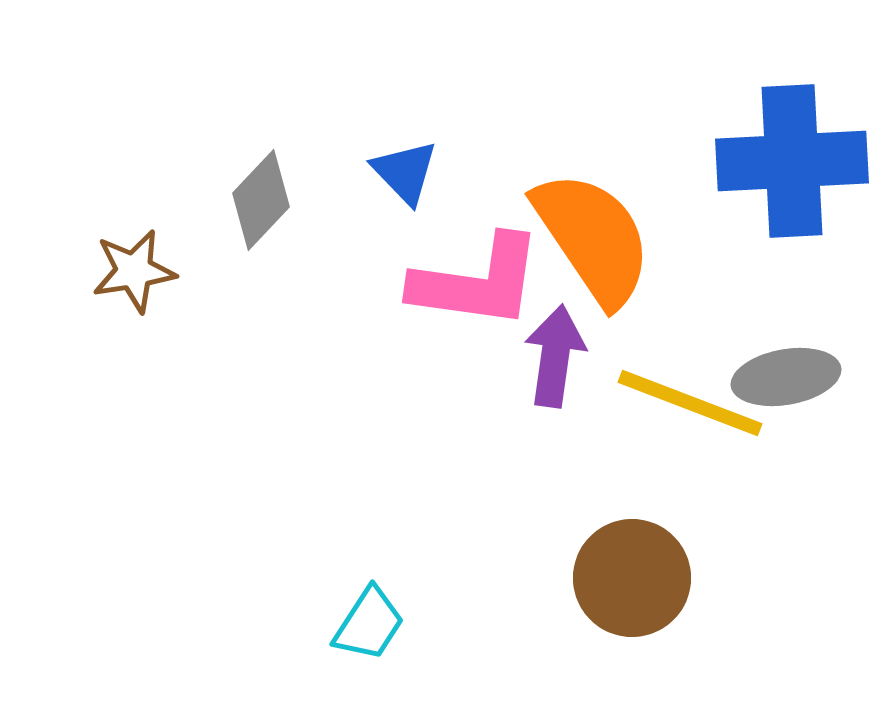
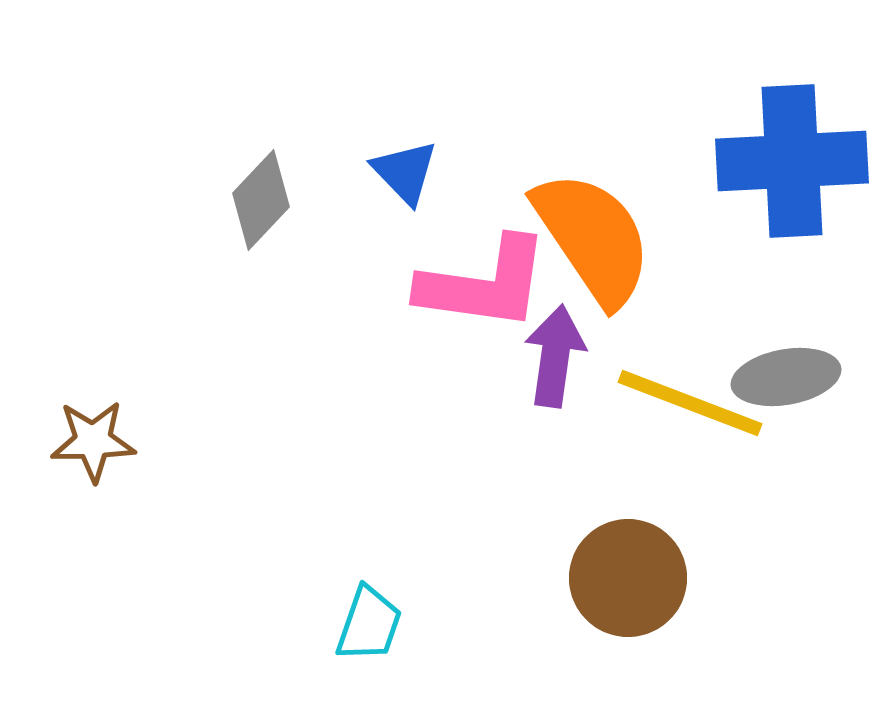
brown star: moved 41 px left, 170 px down; rotated 8 degrees clockwise
pink L-shape: moved 7 px right, 2 px down
brown circle: moved 4 px left
cyan trapezoid: rotated 14 degrees counterclockwise
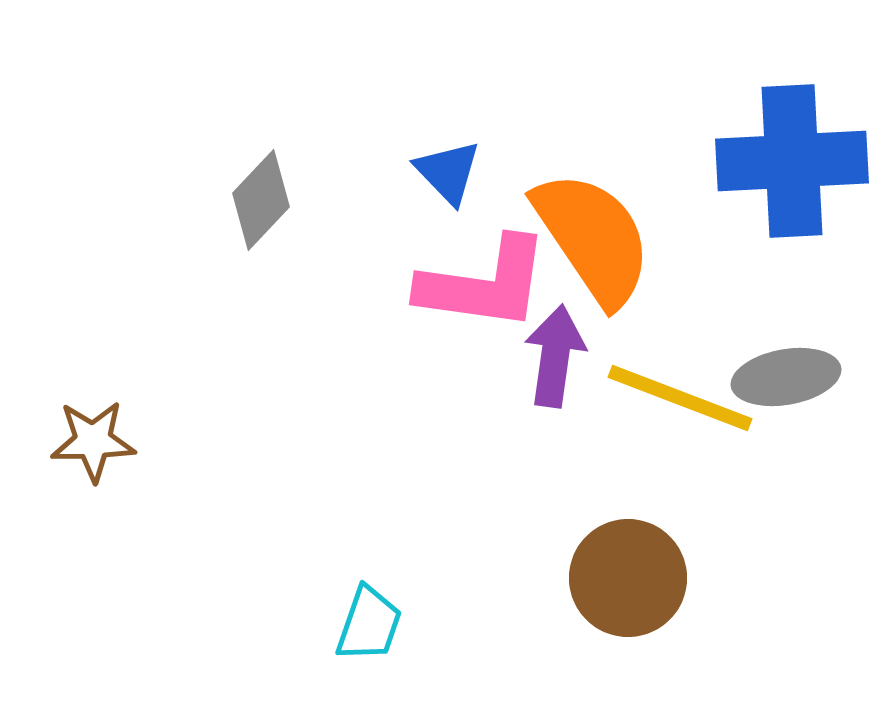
blue triangle: moved 43 px right
yellow line: moved 10 px left, 5 px up
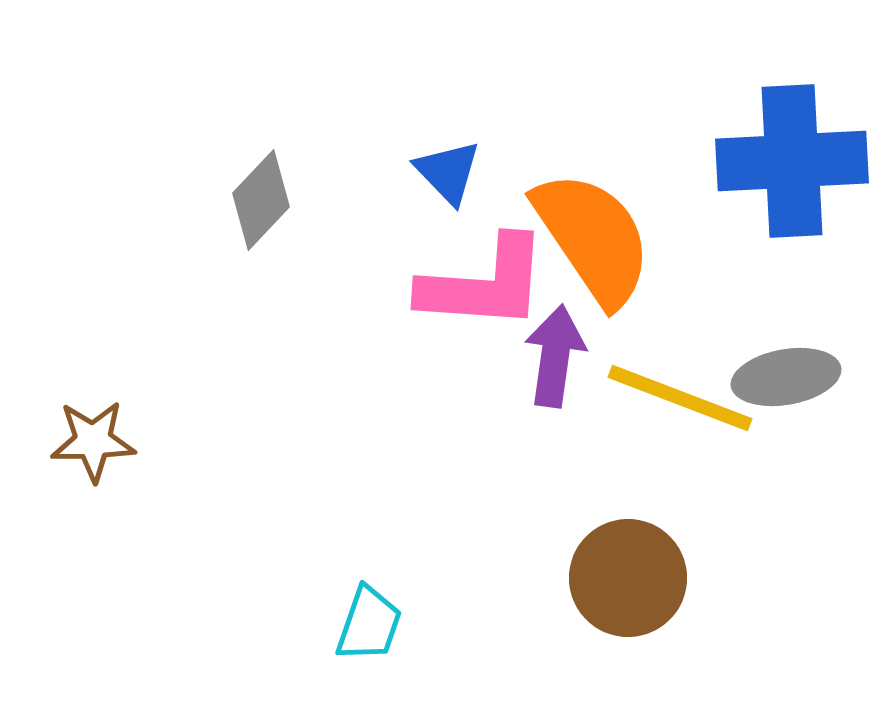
pink L-shape: rotated 4 degrees counterclockwise
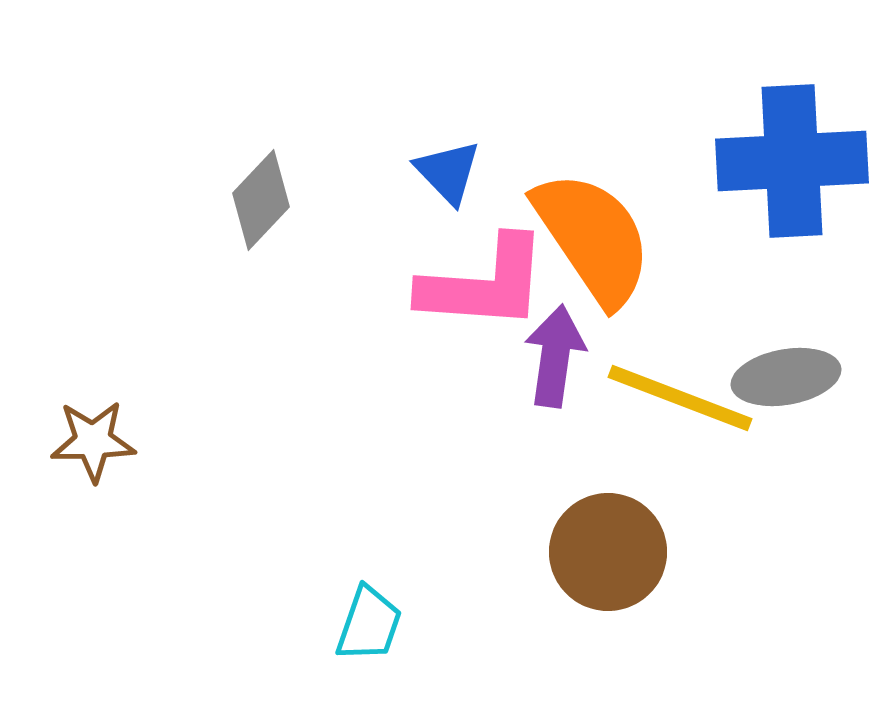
brown circle: moved 20 px left, 26 px up
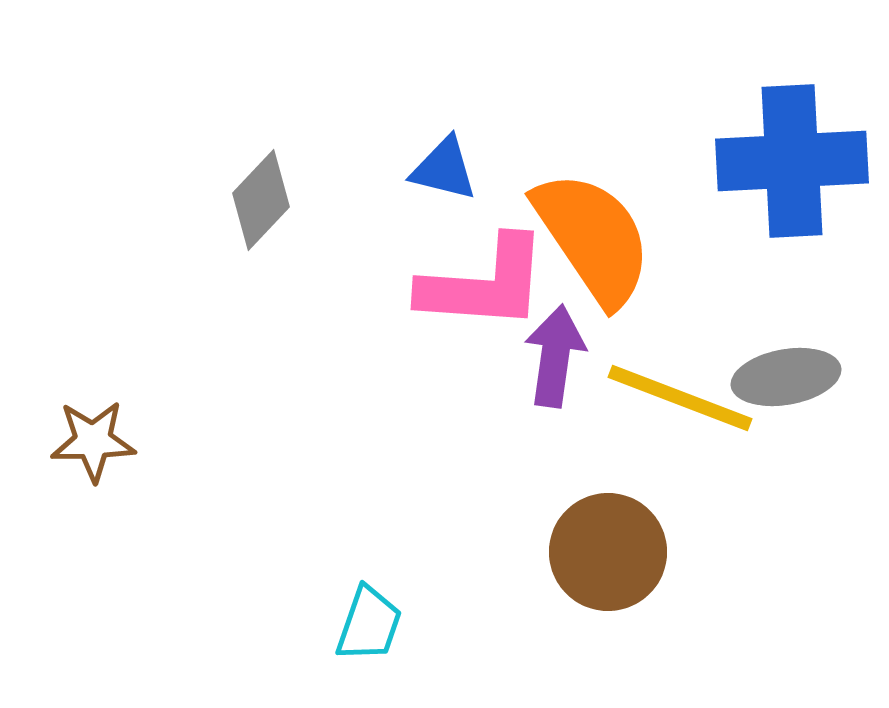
blue triangle: moved 4 px left, 3 px up; rotated 32 degrees counterclockwise
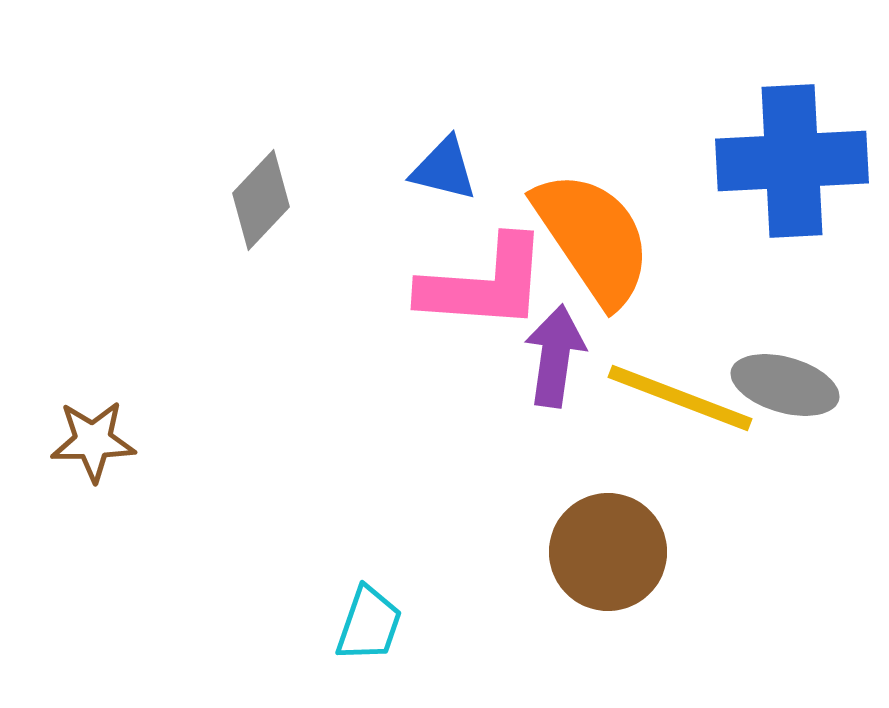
gray ellipse: moved 1 px left, 8 px down; rotated 26 degrees clockwise
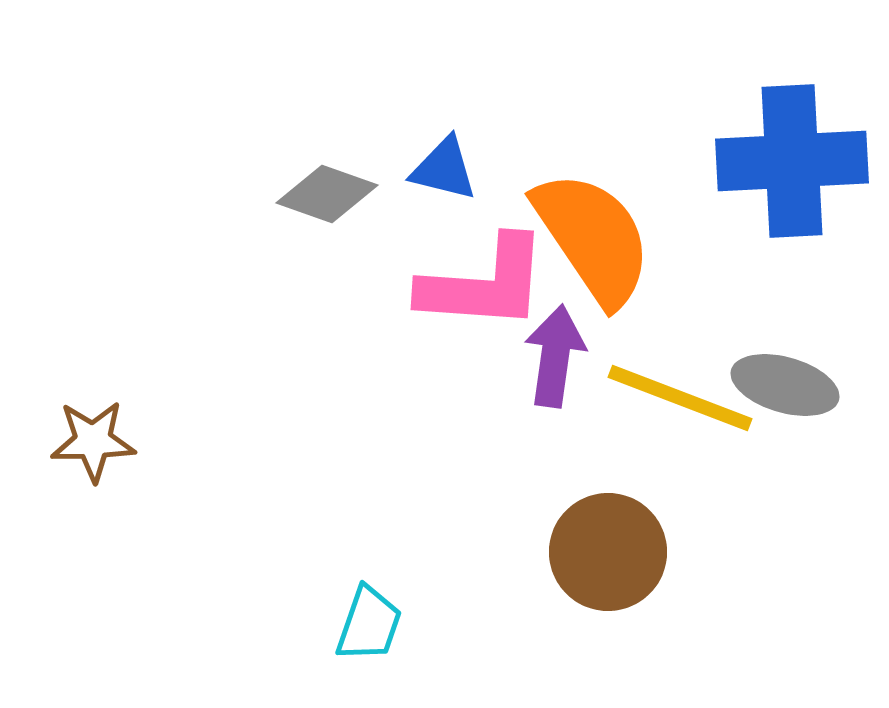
gray diamond: moved 66 px right, 6 px up; rotated 66 degrees clockwise
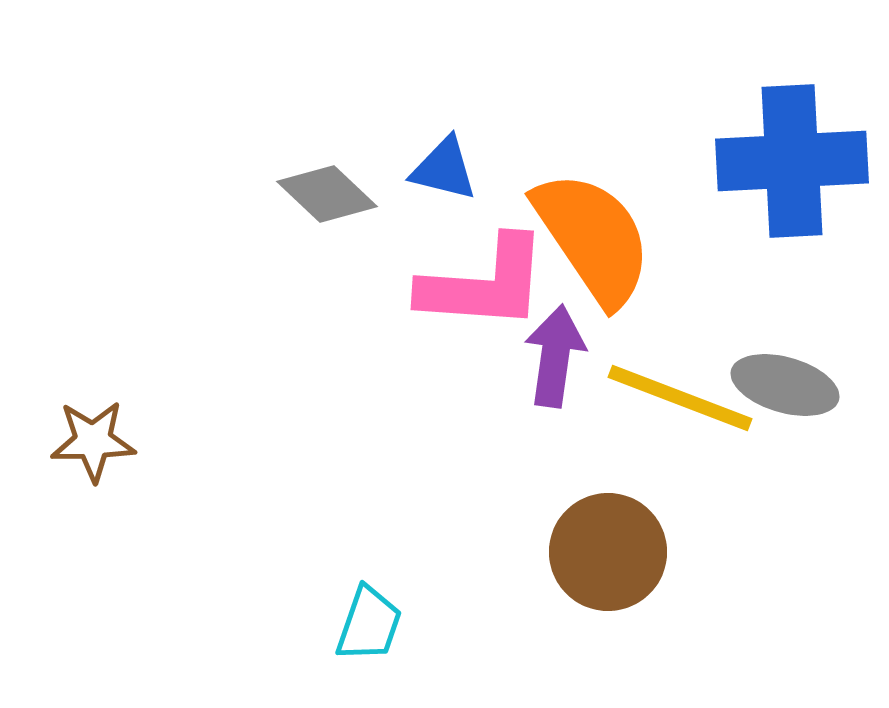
gray diamond: rotated 24 degrees clockwise
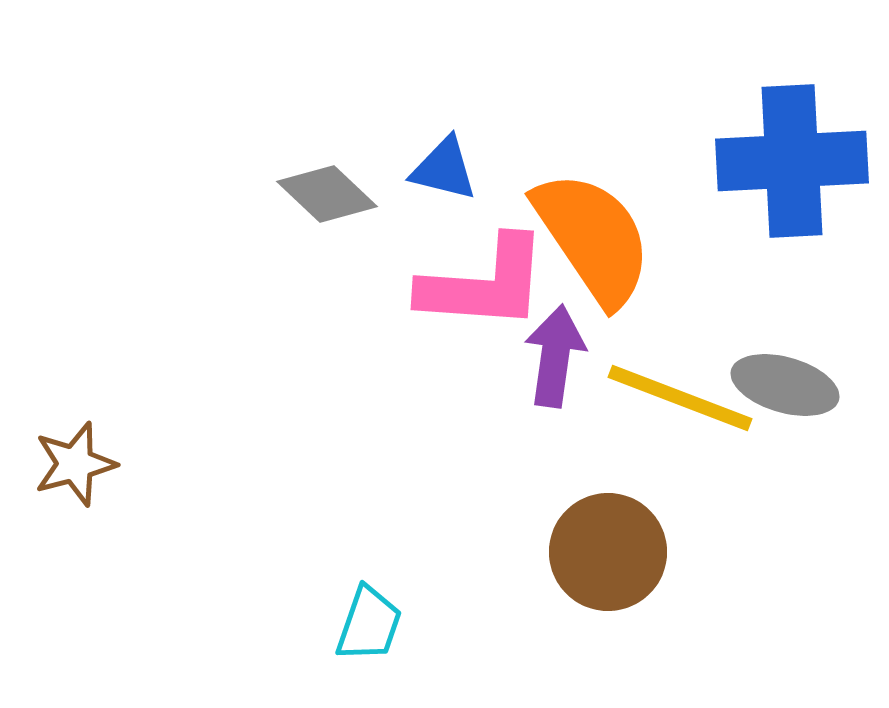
brown star: moved 18 px left, 23 px down; rotated 14 degrees counterclockwise
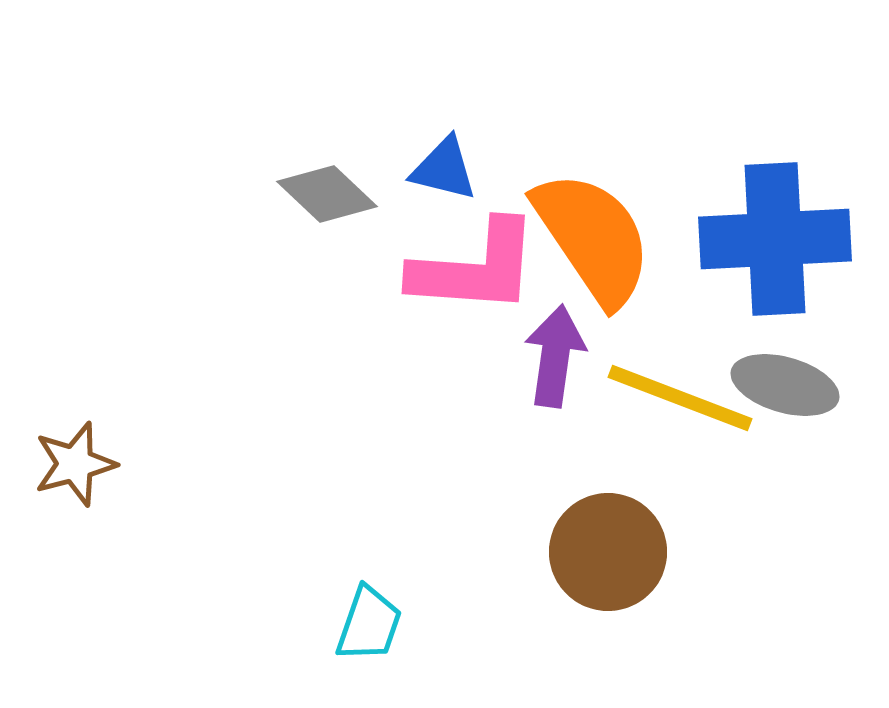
blue cross: moved 17 px left, 78 px down
pink L-shape: moved 9 px left, 16 px up
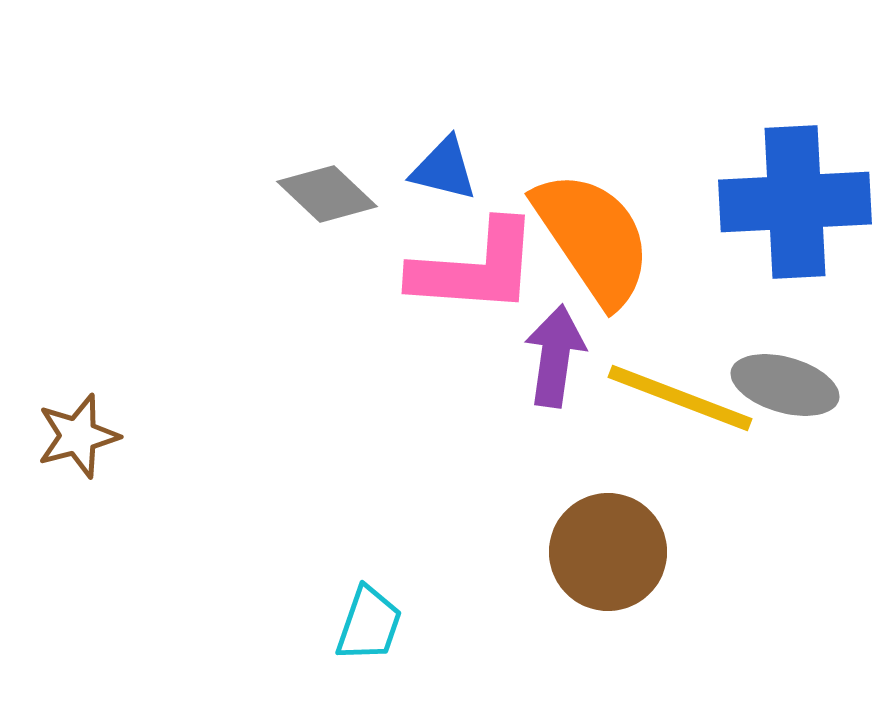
blue cross: moved 20 px right, 37 px up
brown star: moved 3 px right, 28 px up
